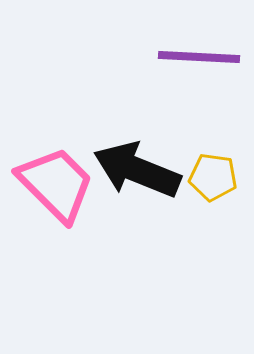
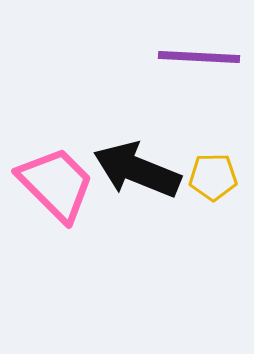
yellow pentagon: rotated 9 degrees counterclockwise
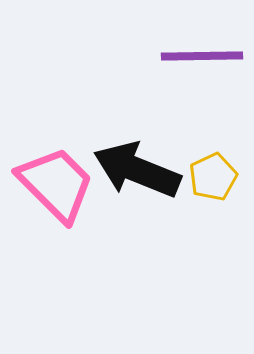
purple line: moved 3 px right, 1 px up; rotated 4 degrees counterclockwise
yellow pentagon: rotated 24 degrees counterclockwise
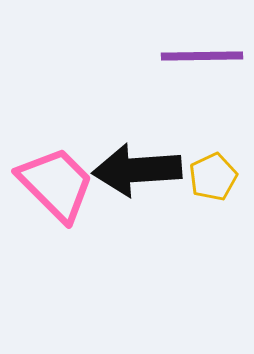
black arrow: rotated 26 degrees counterclockwise
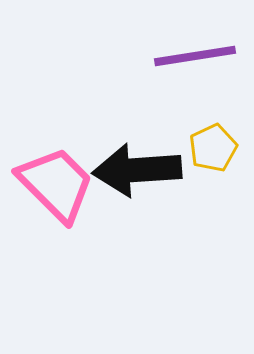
purple line: moved 7 px left; rotated 8 degrees counterclockwise
yellow pentagon: moved 29 px up
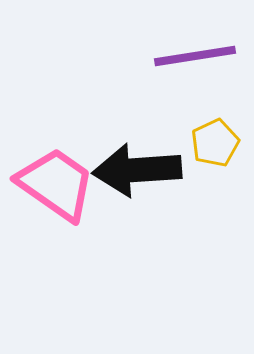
yellow pentagon: moved 2 px right, 5 px up
pink trapezoid: rotated 10 degrees counterclockwise
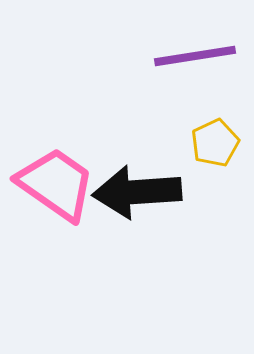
black arrow: moved 22 px down
